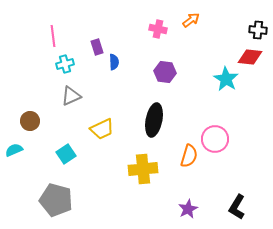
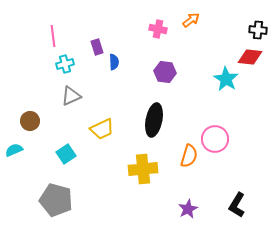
black L-shape: moved 2 px up
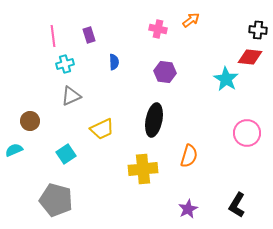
purple rectangle: moved 8 px left, 12 px up
pink circle: moved 32 px right, 6 px up
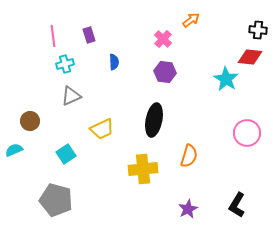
pink cross: moved 5 px right, 10 px down; rotated 30 degrees clockwise
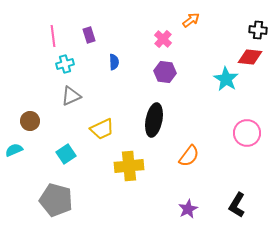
orange semicircle: rotated 20 degrees clockwise
yellow cross: moved 14 px left, 3 px up
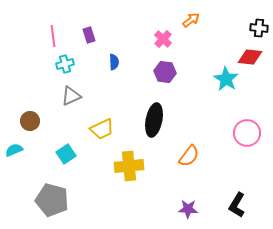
black cross: moved 1 px right, 2 px up
gray pentagon: moved 4 px left
purple star: rotated 30 degrees clockwise
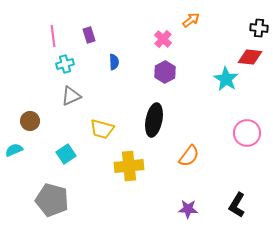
purple hexagon: rotated 25 degrees clockwise
yellow trapezoid: rotated 40 degrees clockwise
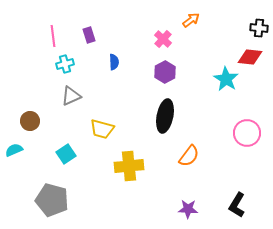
black ellipse: moved 11 px right, 4 px up
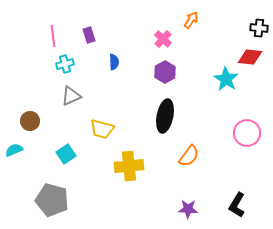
orange arrow: rotated 18 degrees counterclockwise
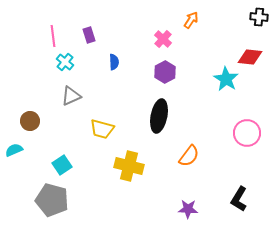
black cross: moved 11 px up
cyan cross: moved 2 px up; rotated 36 degrees counterclockwise
black ellipse: moved 6 px left
cyan square: moved 4 px left, 11 px down
yellow cross: rotated 20 degrees clockwise
black L-shape: moved 2 px right, 6 px up
